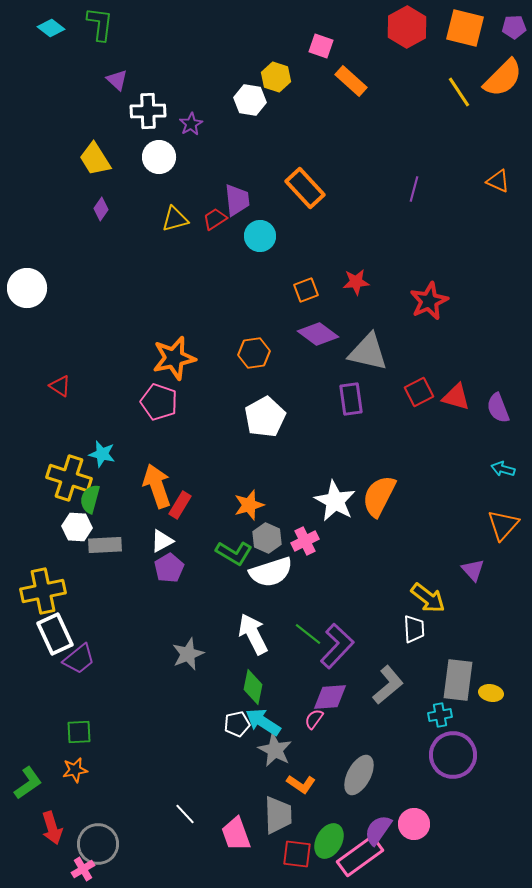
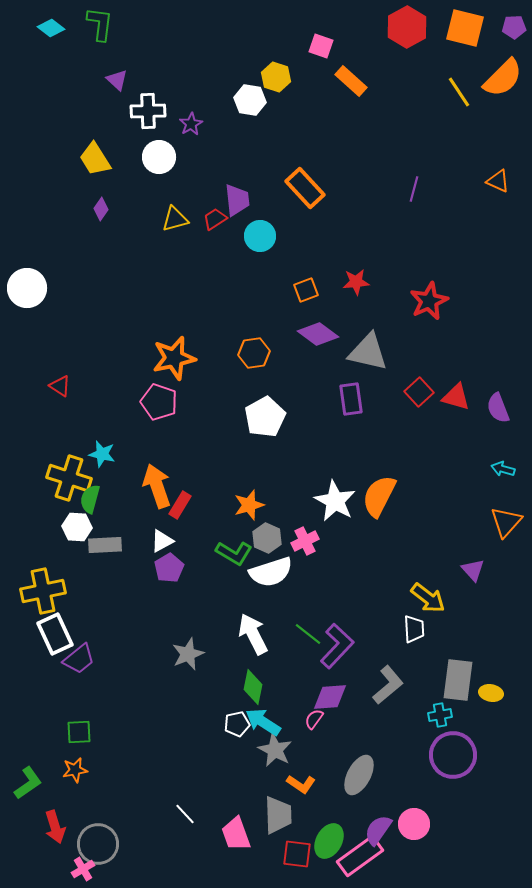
red square at (419, 392): rotated 16 degrees counterclockwise
orange triangle at (503, 525): moved 3 px right, 3 px up
red arrow at (52, 828): moved 3 px right, 1 px up
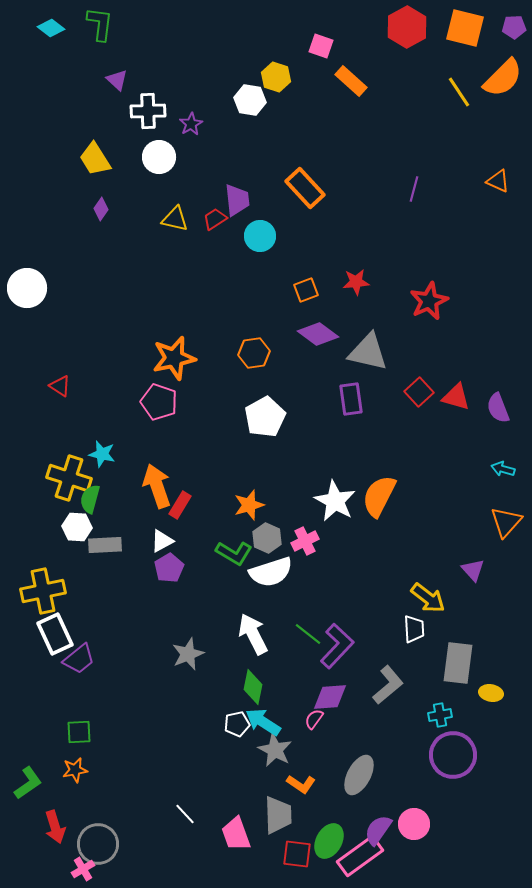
yellow triangle at (175, 219): rotated 28 degrees clockwise
gray rectangle at (458, 680): moved 17 px up
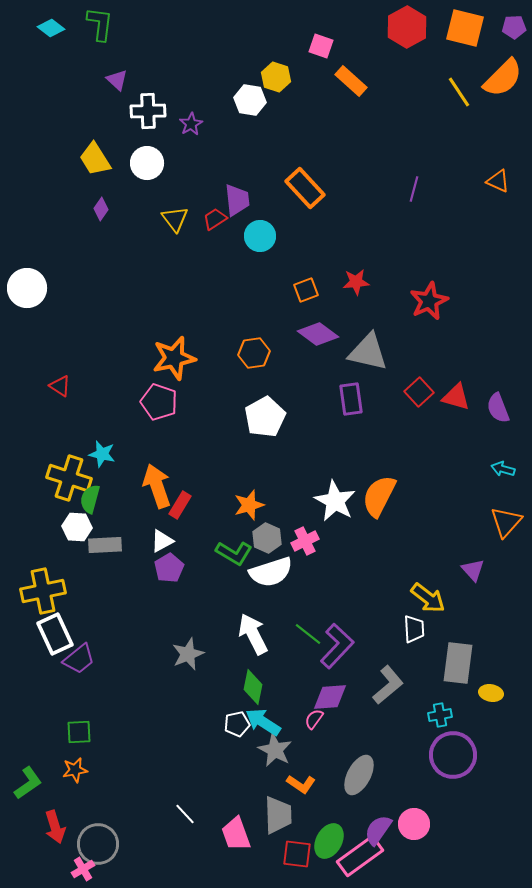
white circle at (159, 157): moved 12 px left, 6 px down
yellow triangle at (175, 219): rotated 40 degrees clockwise
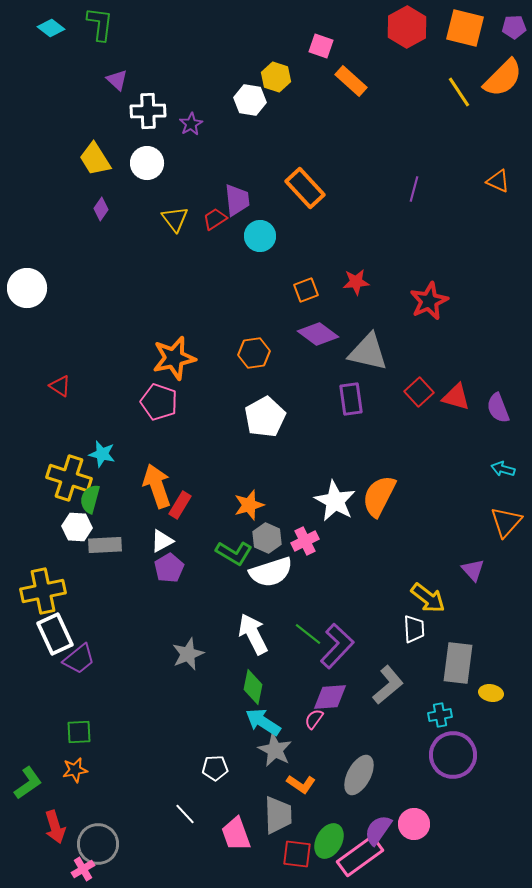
white pentagon at (237, 724): moved 22 px left, 44 px down; rotated 10 degrees clockwise
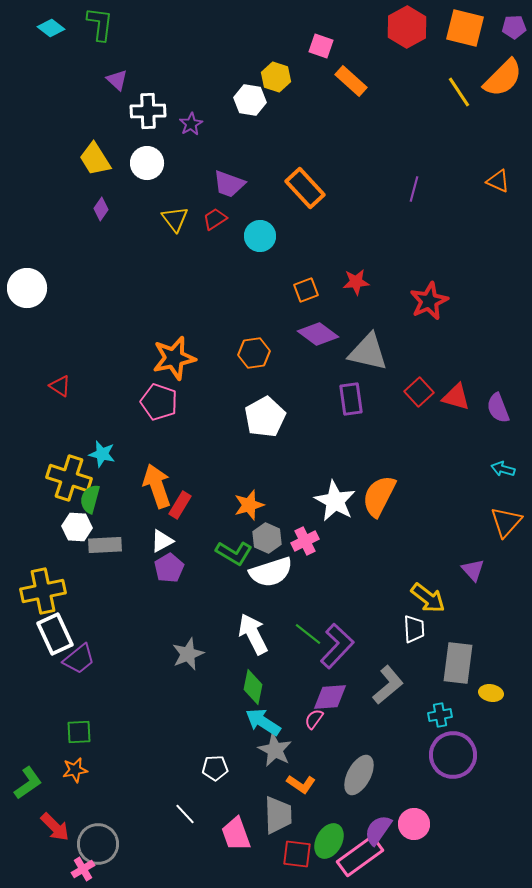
purple trapezoid at (237, 200): moved 8 px left, 16 px up; rotated 116 degrees clockwise
red arrow at (55, 827): rotated 28 degrees counterclockwise
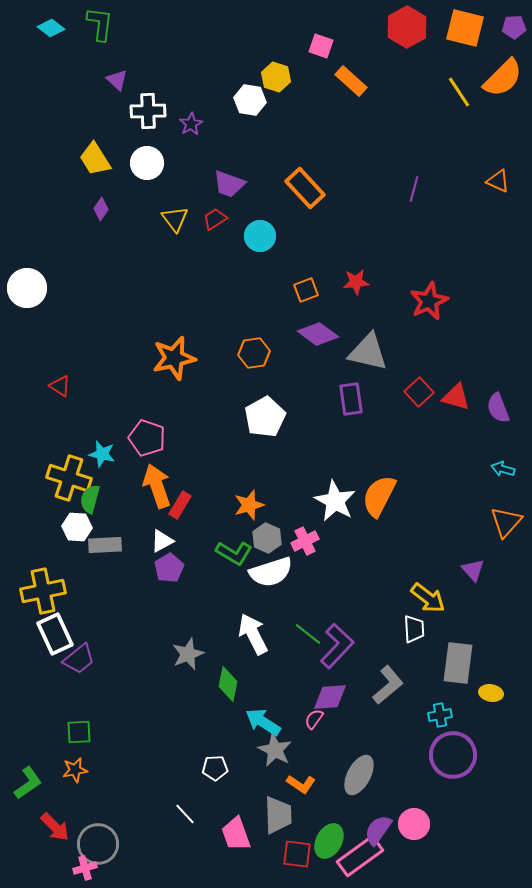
pink pentagon at (159, 402): moved 12 px left, 36 px down
green diamond at (253, 687): moved 25 px left, 3 px up
pink cross at (83, 869): moved 2 px right, 1 px up; rotated 15 degrees clockwise
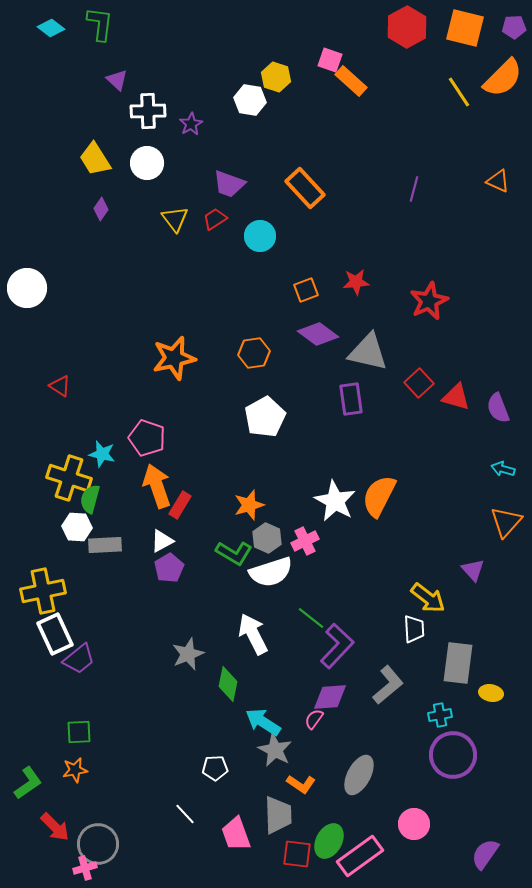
pink square at (321, 46): moved 9 px right, 14 px down
red square at (419, 392): moved 9 px up
green line at (308, 634): moved 3 px right, 16 px up
purple semicircle at (378, 830): moved 107 px right, 24 px down
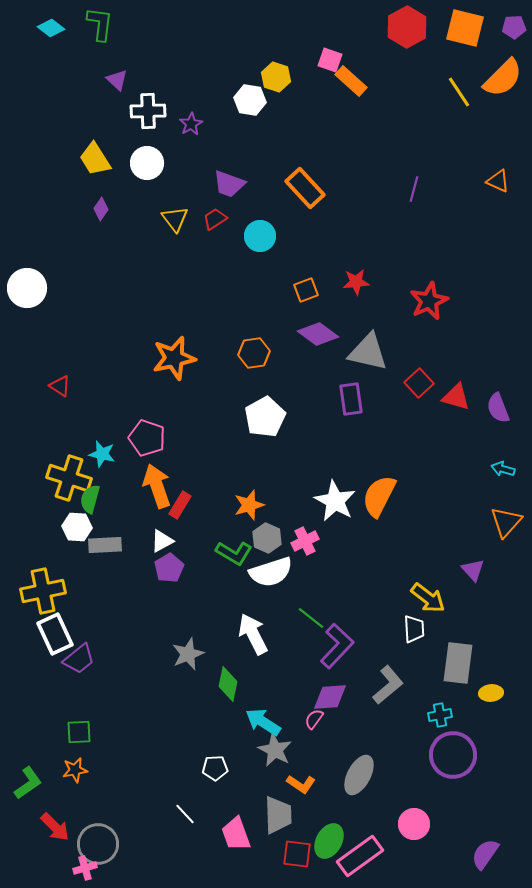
yellow ellipse at (491, 693): rotated 15 degrees counterclockwise
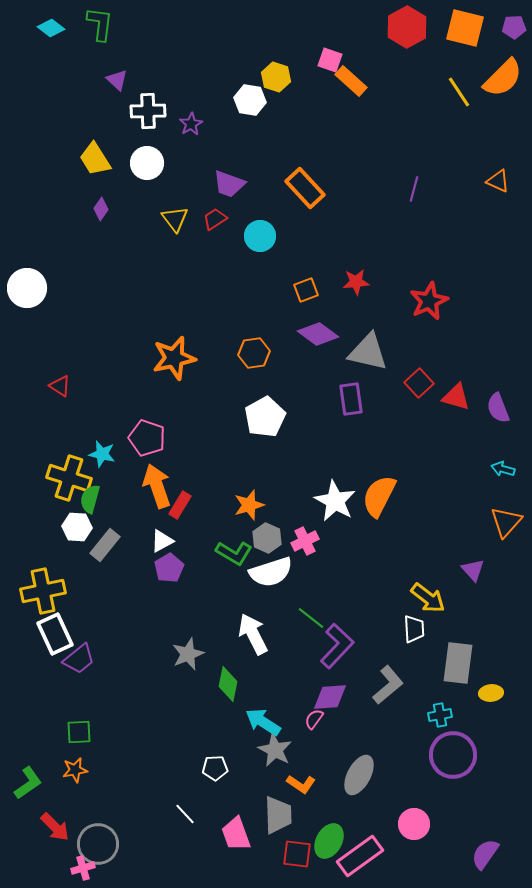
gray rectangle at (105, 545): rotated 48 degrees counterclockwise
pink cross at (85, 868): moved 2 px left
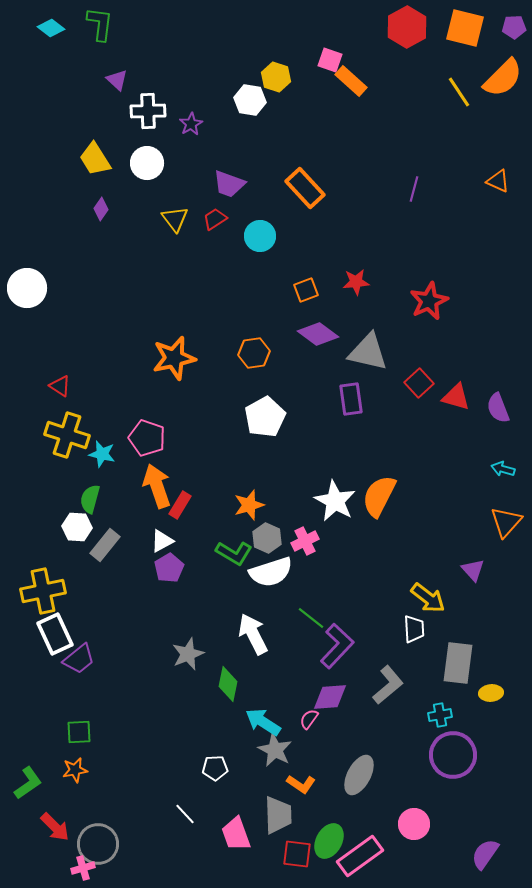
yellow cross at (69, 478): moved 2 px left, 43 px up
pink semicircle at (314, 719): moved 5 px left
